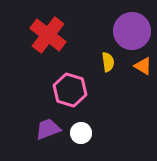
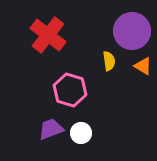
yellow semicircle: moved 1 px right, 1 px up
purple trapezoid: moved 3 px right
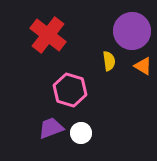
purple trapezoid: moved 1 px up
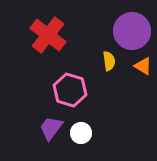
purple trapezoid: rotated 32 degrees counterclockwise
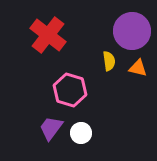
orange triangle: moved 5 px left, 2 px down; rotated 18 degrees counterclockwise
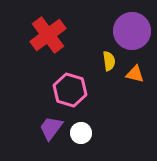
red cross: rotated 15 degrees clockwise
orange triangle: moved 3 px left, 6 px down
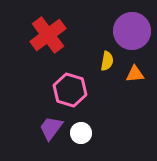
yellow semicircle: moved 2 px left; rotated 18 degrees clockwise
orange triangle: rotated 18 degrees counterclockwise
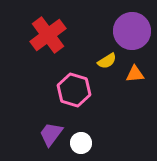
yellow semicircle: rotated 48 degrees clockwise
pink hexagon: moved 4 px right
purple trapezoid: moved 6 px down
white circle: moved 10 px down
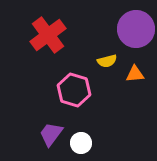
purple circle: moved 4 px right, 2 px up
yellow semicircle: rotated 18 degrees clockwise
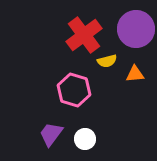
red cross: moved 36 px right
white circle: moved 4 px right, 4 px up
